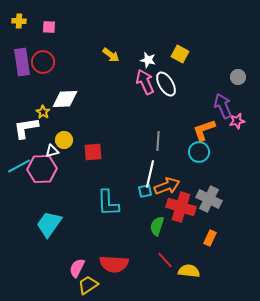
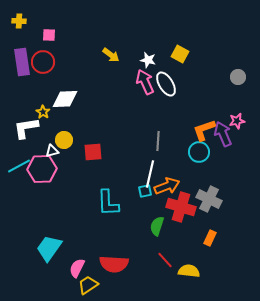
pink square: moved 8 px down
purple arrow: moved 28 px down
cyan trapezoid: moved 24 px down
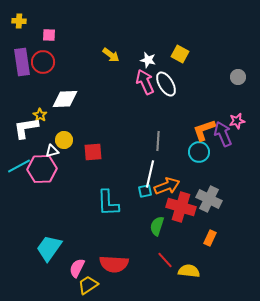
yellow star: moved 3 px left, 3 px down
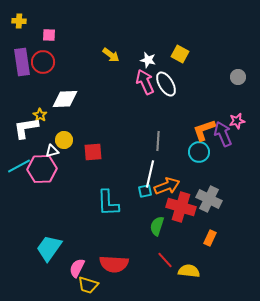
yellow trapezoid: rotated 130 degrees counterclockwise
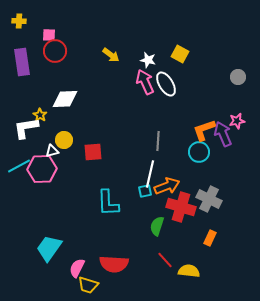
red circle: moved 12 px right, 11 px up
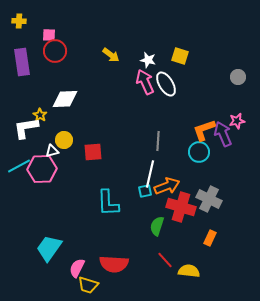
yellow square: moved 2 px down; rotated 12 degrees counterclockwise
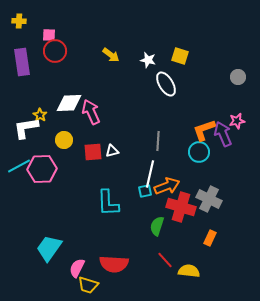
pink arrow: moved 54 px left, 30 px down
white diamond: moved 4 px right, 4 px down
white triangle: moved 60 px right
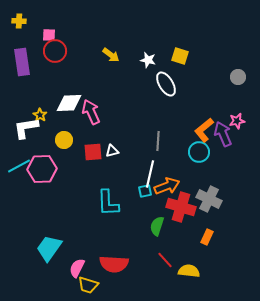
orange L-shape: rotated 20 degrees counterclockwise
orange rectangle: moved 3 px left, 1 px up
